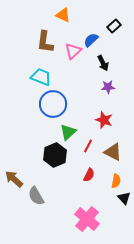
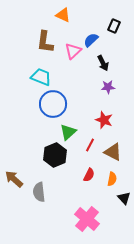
black rectangle: rotated 24 degrees counterclockwise
red line: moved 2 px right, 1 px up
orange semicircle: moved 4 px left, 2 px up
gray semicircle: moved 3 px right, 4 px up; rotated 24 degrees clockwise
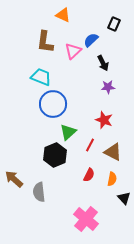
black rectangle: moved 2 px up
pink cross: moved 1 px left
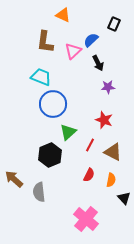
black arrow: moved 5 px left
black hexagon: moved 5 px left
orange semicircle: moved 1 px left, 1 px down
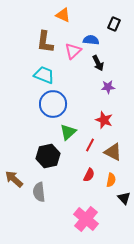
blue semicircle: rotated 49 degrees clockwise
cyan trapezoid: moved 3 px right, 2 px up
black hexagon: moved 2 px left, 1 px down; rotated 10 degrees clockwise
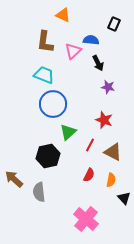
purple star: rotated 16 degrees clockwise
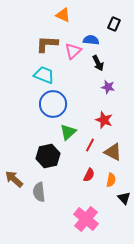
brown L-shape: moved 2 px right, 2 px down; rotated 85 degrees clockwise
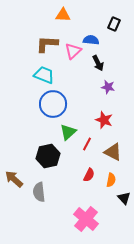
orange triangle: rotated 21 degrees counterclockwise
red line: moved 3 px left, 1 px up
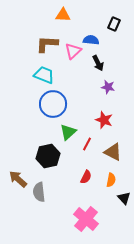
red semicircle: moved 3 px left, 2 px down
brown arrow: moved 4 px right
